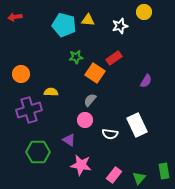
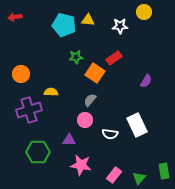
white star: rotated 14 degrees clockwise
purple triangle: rotated 32 degrees counterclockwise
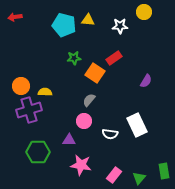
green star: moved 2 px left, 1 px down
orange circle: moved 12 px down
yellow semicircle: moved 6 px left
gray semicircle: moved 1 px left
pink circle: moved 1 px left, 1 px down
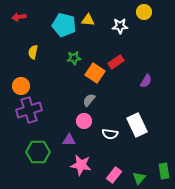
red arrow: moved 4 px right
red rectangle: moved 2 px right, 4 px down
yellow semicircle: moved 12 px left, 40 px up; rotated 80 degrees counterclockwise
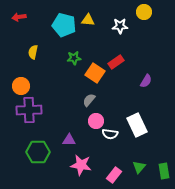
purple cross: rotated 15 degrees clockwise
pink circle: moved 12 px right
green triangle: moved 11 px up
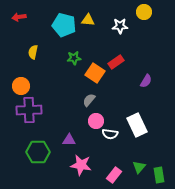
green rectangle: moved 5 px left, 4 px down
